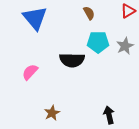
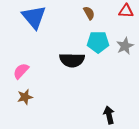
red triangle: moved 2 px left; rotated 35 degrees clockwise
blue triangle: moved 1 px left, 1 px up
pink semicircle: moved 9 px left, 1 px up
brown star: moved 27 px left, 16 px up; rotated 14 degrees clockwise
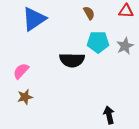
blue triangle: moved 2 px down; rotated 36 degrees clockwise
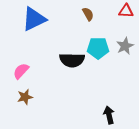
brown semicircle: moved 1 px left, 1 px down
blue triangle: rotated 8 degrees clockwise
cyan pentagon: moved 6 px down
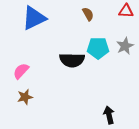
blue triangle: moved 1 px up
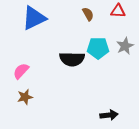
red triangle: moved 8 px left
black semicircle: moved 1 px up
black arrow: rotated 96 degrees clockwise
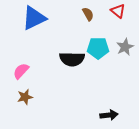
red triangle: rotated 35 degrees clockwise
gray star: moved 1 px down
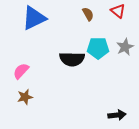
black arrow: moved 8 px right
